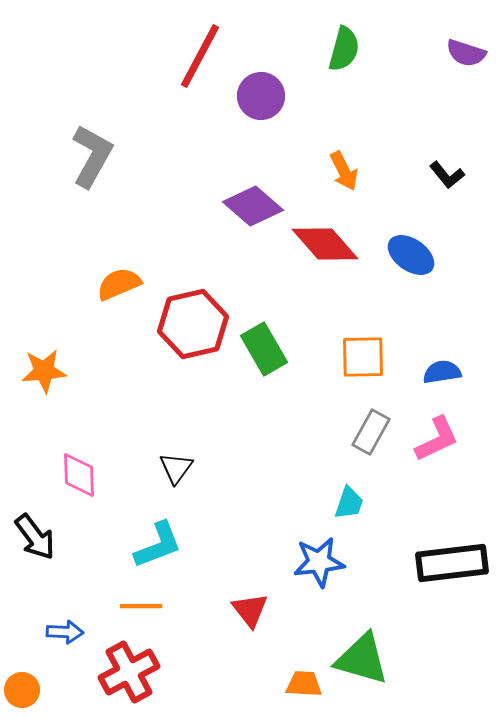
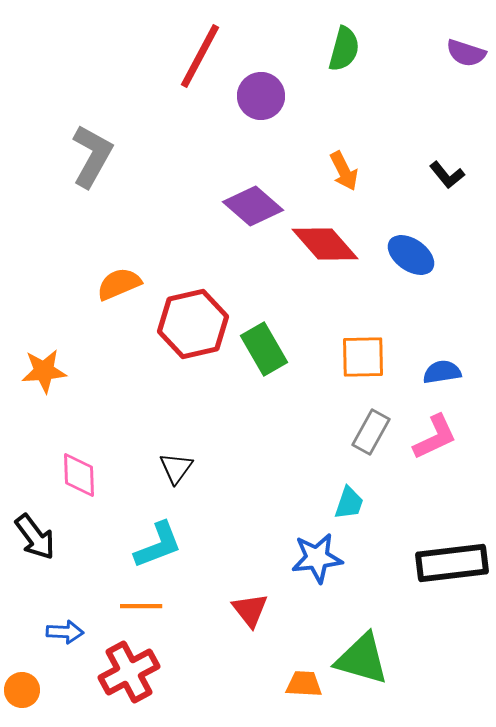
pink L-shape: moved 2 px left, 2 px up
blue star: moved 2 px left, 4 px up
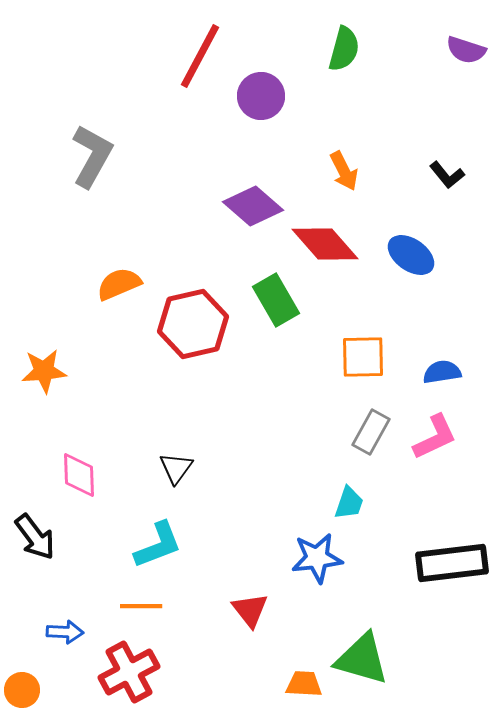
purple semicircle: moved 3 px up
green rectangle: moved 12 px right, 49 px up
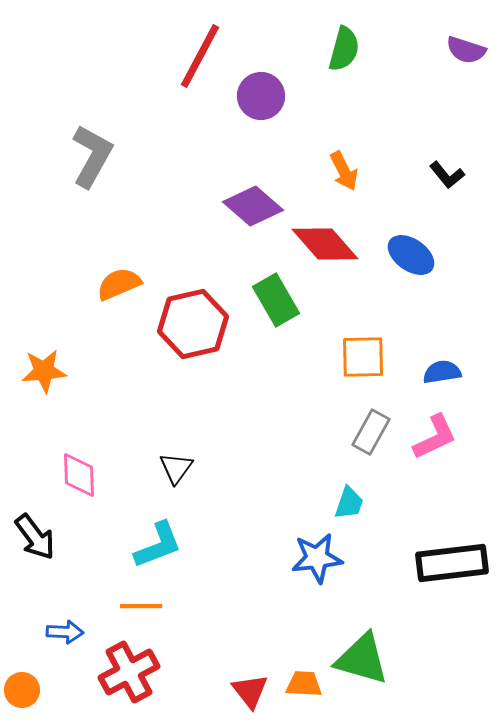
red triangle: moved 81 px down
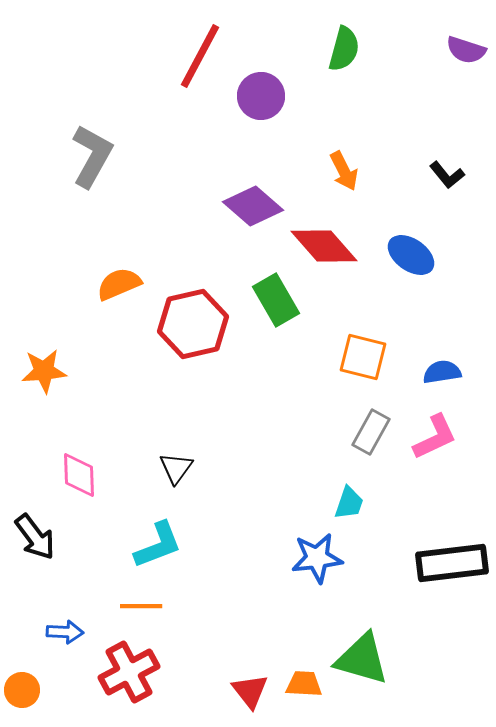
red diamond: moved 1 px left, 2 px down
orange square: rotated 15 degrees clockwise
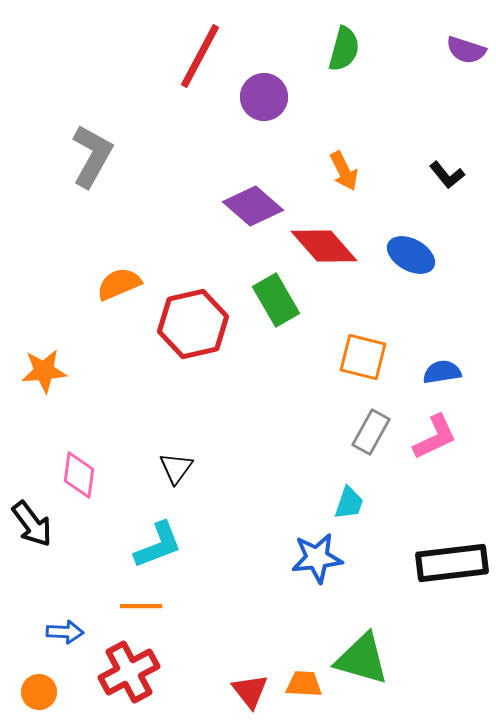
purple circle: moved 3 px right, 1 px down
blue ellipse: rotated 6 degrees counterclockwise
pink diamond: rotated 9 degrees clockwise
black arrow: moved 3 px left, 13 px up
orange circle: moved 17 px right, 2 px down
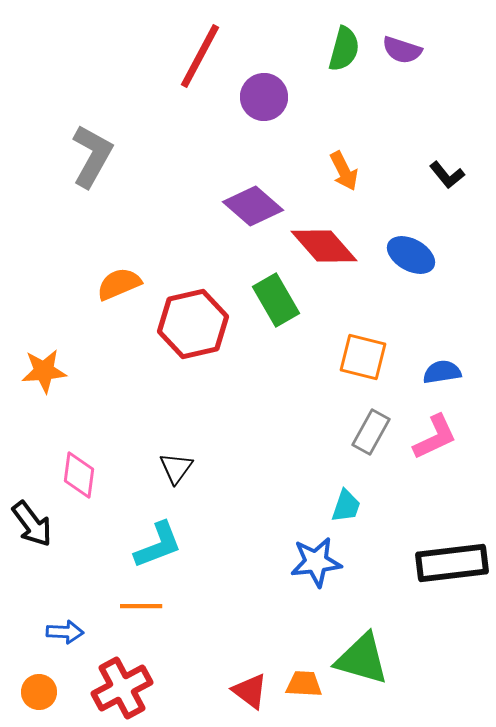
purple semicircle: moved 64 px left
cyan trapezoid: moved 3 px left, 3 px down
blue star: moved 1 px left, 4 px down
red cross: moved 7 px left, 16 px down
red triangle: rotated 15 degrees counterclockwise
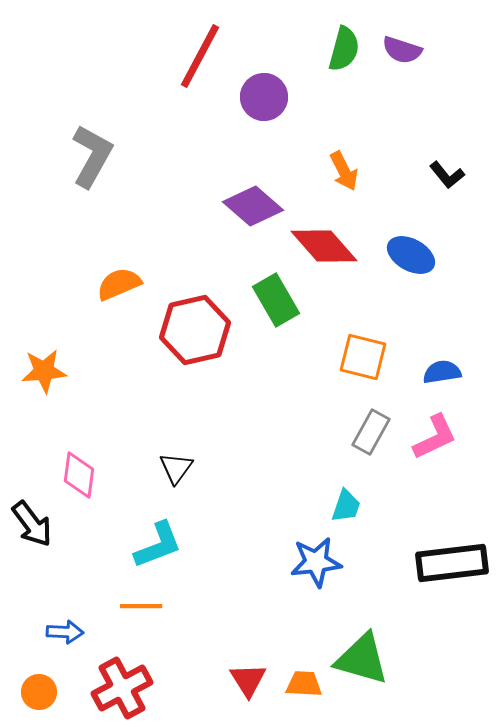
red hexagon: moved 2 px right, 6 px down
red triangle: moved 2 px left, 11 px up; rotated 21 degrees clockwise
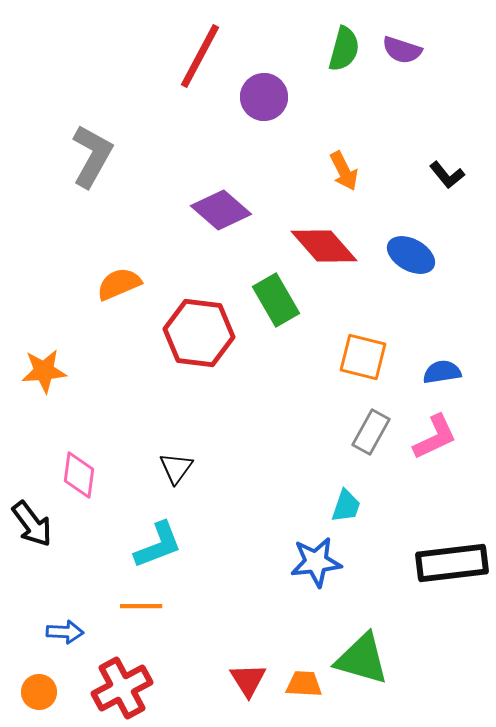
purple diamond: moved 32 px left, 4 px down
red hexagon: moved 4 px right, 3 px down; rotated 20 degrees clockwise
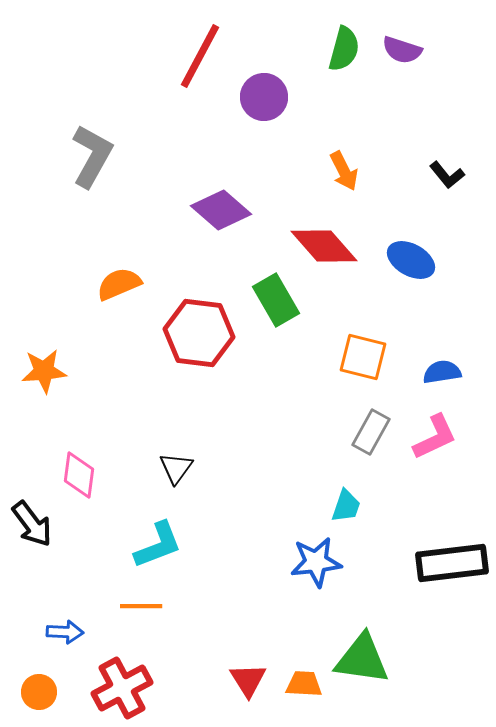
blue ellipse: moved 5 px down
green triangle: rotated 8 degrees counterclockwise
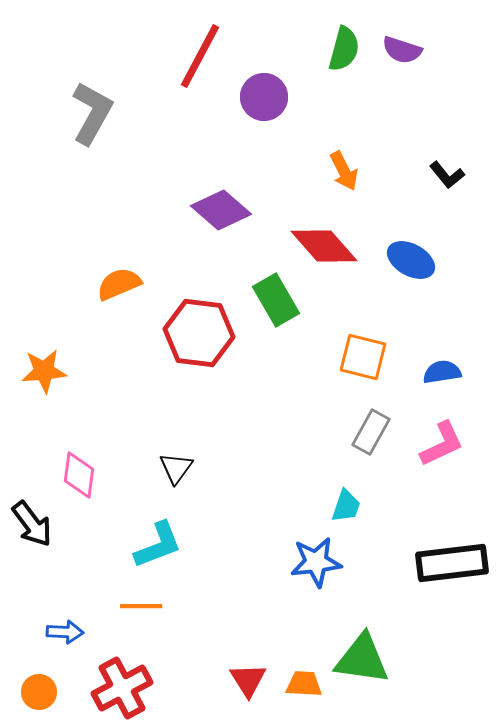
gray L-shape: moved 43 px up
pink L-shape: moved 7 px right, 7 px down
